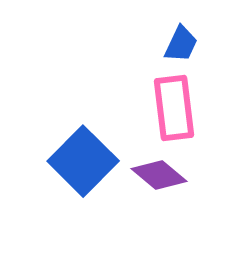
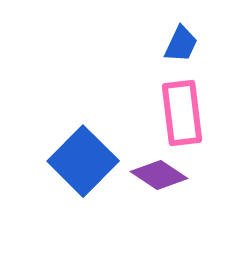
pink rectangle: moved 8 px right, 5 px down
purple diamond: rotated 6 degrees counterclockwise
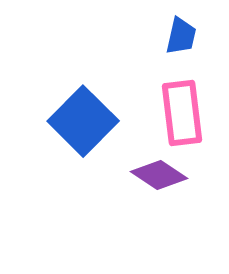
blue trapezoid: moved 8 px up; rotated 12 degrees counterclockwise
blue square: moved 40 px up
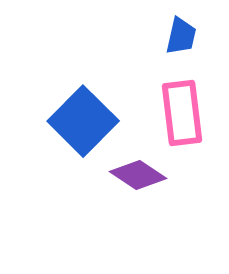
purple diamond: moved 21 px left
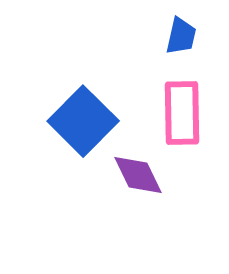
pink rectangle: rotated 6 degrees clockwise
purple diamond: rotated 30 degrees clockwise
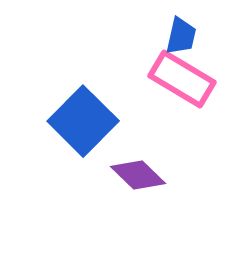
pink rectangle: moved 34 px up; rotated 58 degrees counterclockwise
purple diamond: rotated 20 degrees counterclockwise
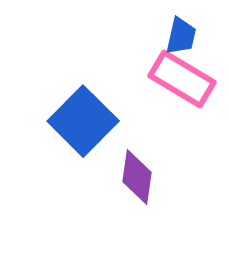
purple diamond: moved 1 px left, 2 px down; rotated 54 degrees clockwise
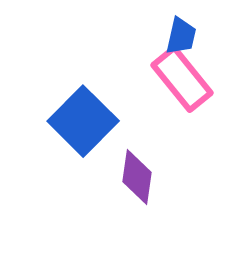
pink rectangle: rotated 20 degrees clockwise
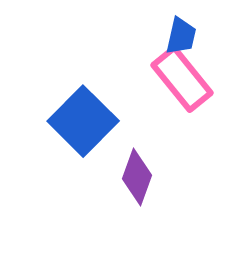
purple diamond: rotated 12 degrees clockwise
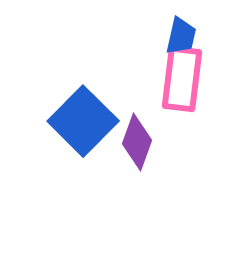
pink rectangle: rotated 46 degrees clockwise
purple diamond: moved 35 px up
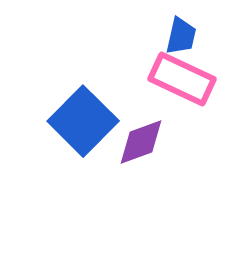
pink rectangle: rotated 72 degrees counterclockwise
purple diamond: moved 4 px right; rotated 50 degrees clockwise
